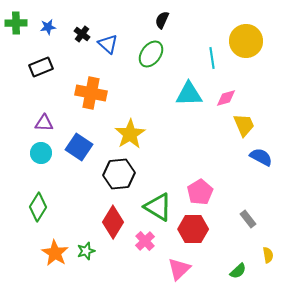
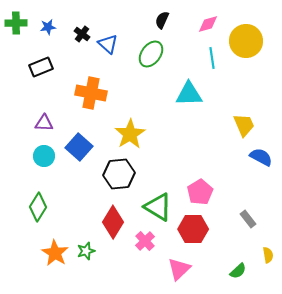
pink diamond: moved 18 px left, 74 px up
blue square: rotated 8 degrees clockwise
cyan circle: moved 3 px right, 3 px down
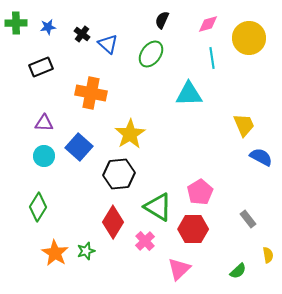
yellow circle: moved 3 px right, 3 px up
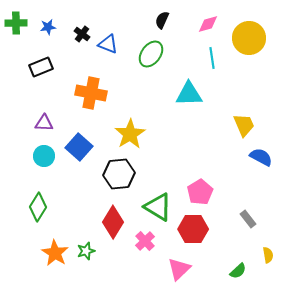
blue triangle: rotated 20 degrees counterclockwise
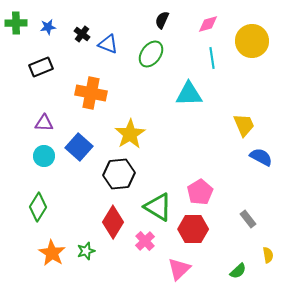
yellow circle: moved 3 px right, 3 px down
orange star: moved 3 px left
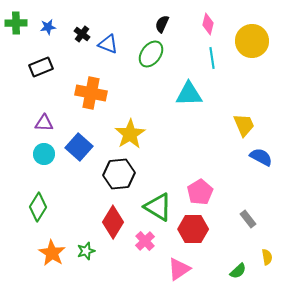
black semicircle: moved 4 px down
pink diamond: rotated 60 degrees counterclockwise
cyan circle: moved 2 px up
yellow semicircle: moved 1 px left, 2 px down
pink triangle: rotated 10 degrees clockwise
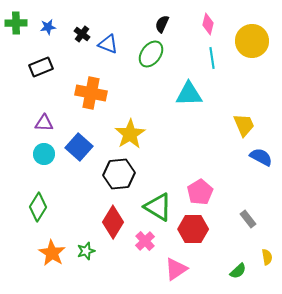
pink triangle: moved 3 px left
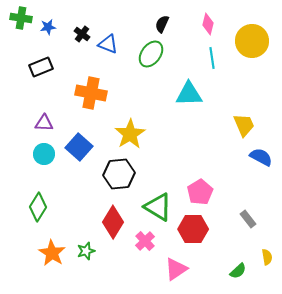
green cross: moved 5 px right, 5 px up; rotated 10 degrees clockwise
